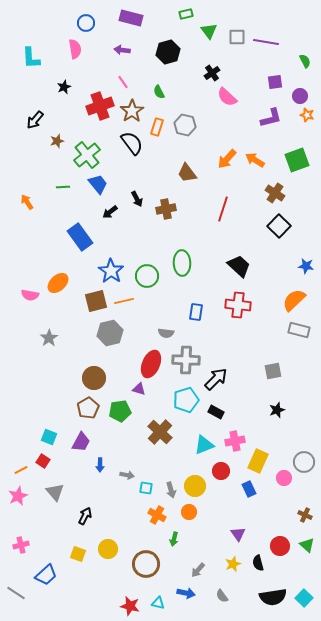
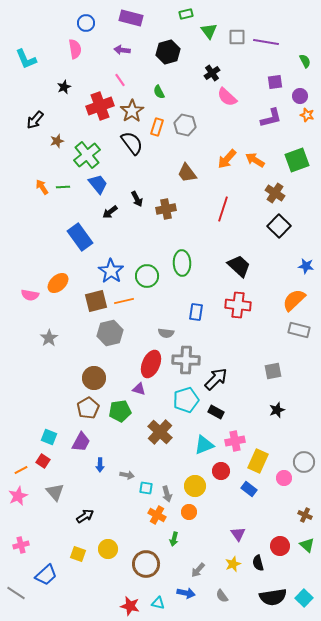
cyan L-shape at (31, 58): moved 5 px left, 1 px down; rotated 20 degrees counterclockwise
pink line at (123, 82): moved 3 px left, 2 px up
orange arrow at (27, 202): moved 15 px right, 15 px up
blue rectangle at (249, 489): rotated 28 degrees counterclockwise
gray arrow at (171, 490): moved 4 px left, 4 px down
black arrow at (85, 516): rotated 30 degrees clockwise
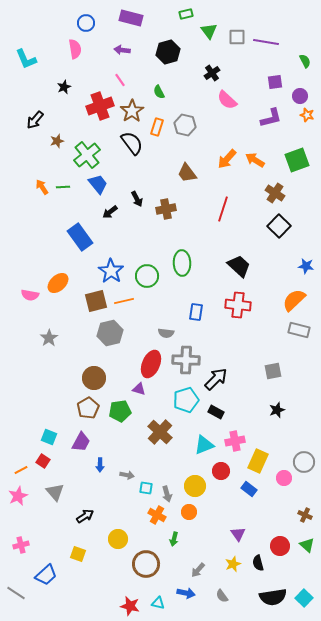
pink semicircle at (227, 97): moved 3 px down
yellow circle at (108, 549): moved 10 px right, 10 px up
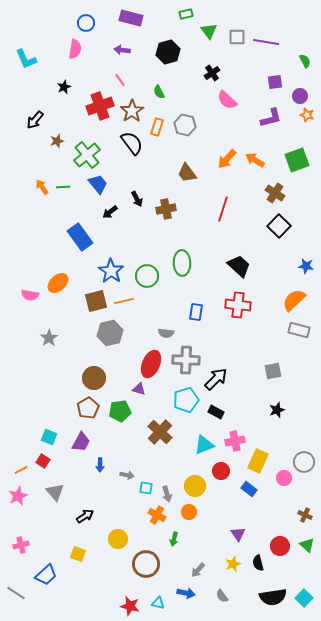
pink semicircle at (75, 49): rotated 18 degrees clockwise
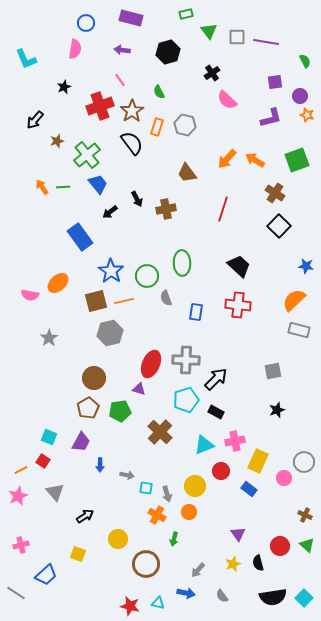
gray semicircle at (166, 333): moved 35 px up; rotated 63 degrees clockwise
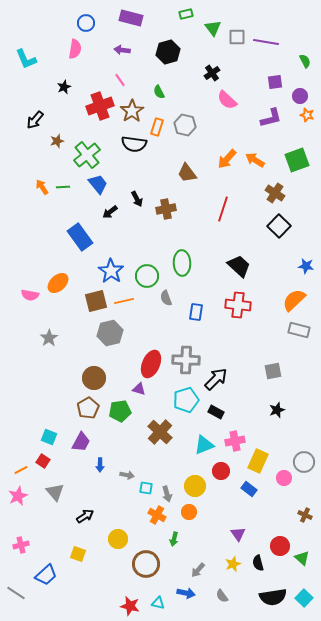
green triangle at (209, 31): moved 4 px right, 3 px up
black semicircle at (132, 143): moved 2 px right, 1 px down; rotated 135 degrees clockwise
green triangle at (307, 545): moved 5 px left, 13 px down
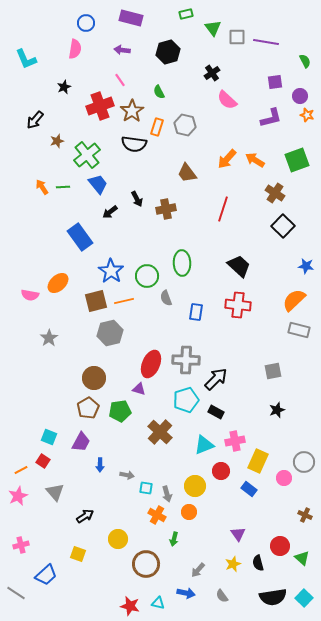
black square at (279, 226): moved 4 px right
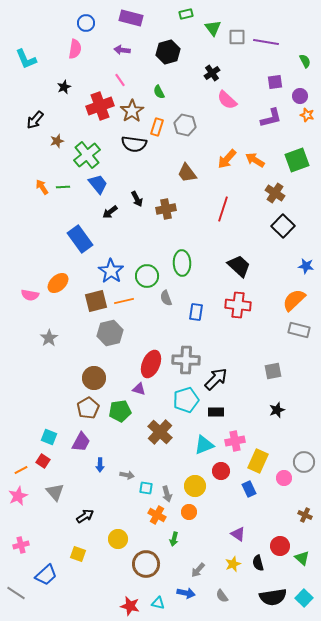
blue rectangle at (80, 237): moved 2 px down
black rectangle at (216, 412): rotated 28 degrees counterclockwise
blue rectangle at (249, 489): rotated 28 degrees clockwise
purple triangle at (238, 534): rotated 21 degrees counterclockwise
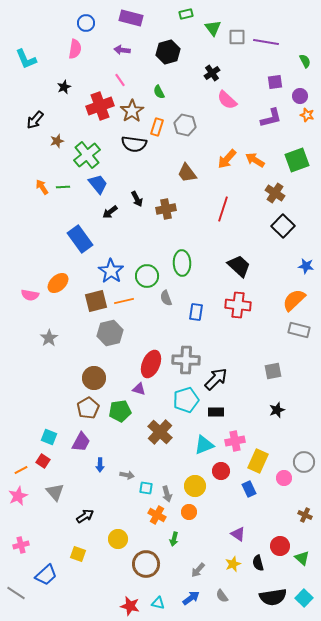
blue arrow at (186, 593): moved 5 px right, 5 px down; rotated 48 degrees counterclockwise
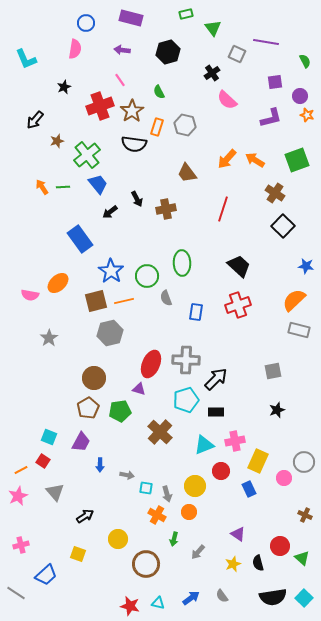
gray square at (237, 37): moved 17 px down; rotated 24 degrees clockwise
red cross at (238, 305): rotated 25 degrees counterclockwise
gray arrow at (198, 570): moved 18 px up
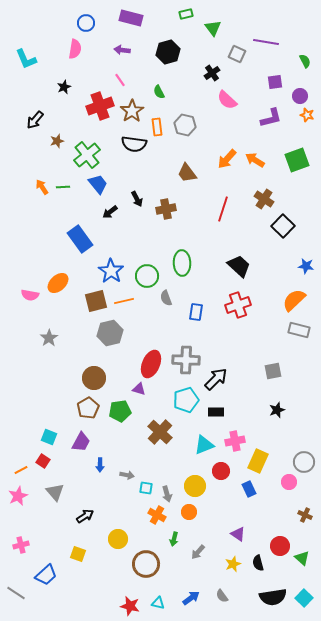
orange rectangle at (157, 127): rotated 24 degrees counterclockwise
brown cross at (275, 193): moved 11 px left, 6 px down
pink circle at (284, 478): moved 5 px right, 4 px down
